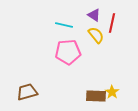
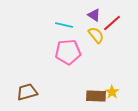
red line: rotated 36 degrees clockwise
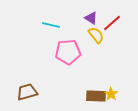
purple triangle: moved 3 px left, 3 px down
cyan line: moved 13 px left
yellow star: moved 1 px left, 2 px down
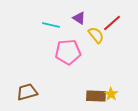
purple triangle: moved 12 px left
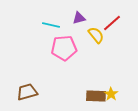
purple triangle: rotated 48 degrees counterclockwise
pink pentagon: moved 4 px left, 4 px up
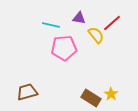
purple triangle: rotated 24 degrees clockwise
brown rectangle: moved 5 px left, 2 px down; rotated 30 degrees clockwise
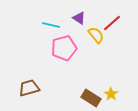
purple triangle: rotated 24 degrees clockwise
pink pentagon: rotated 10 degrees counterclockwise
brown trapezoid: moved 2 px right, 4 px up
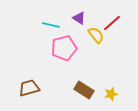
yellow star: rotated 24 degrees clockwise
brown rectangle: moved 7 px left, 8 px up
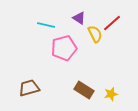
cyan line: moved 5 px left
yellow semicircle: moved 1 px left, 1 px up; rotated 12 degrees clockwise
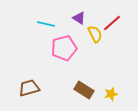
cyan line: moved 1 px up
